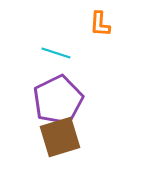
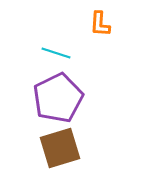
purple pentagon: moved 2 px up
brown square: moved 11 px down
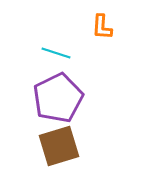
orange L-shape: moved 2 px right, 3 px down
brown square: moved 1 px left, 2 px up
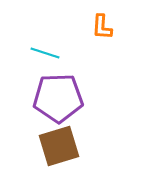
cyan line: moved 11 px left
purple pentagon: rotated 24 degrees clockwise
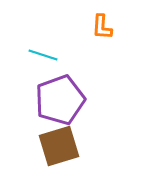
cyan line: moved 2 px left, 2 px down
purple pentagon: moved 2 px right, 2 px down; rotated 18 degrees counterclockwise
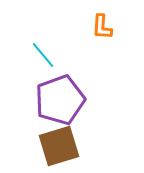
cyan line: rotated 32 degrees clockwise
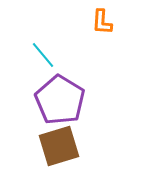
orange L-shape: moved 5 px up
purple pentagon: rotated 21 degrees counterclockwise
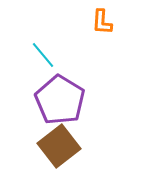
brown square: rotated 21 degrees counterclockwise
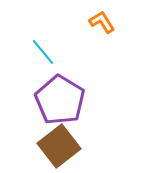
orange L-shape: rotated 144 degrees clockwise
cyan line: moved 3 px up
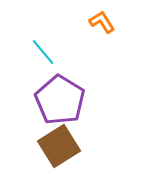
brown square: rotated 6 degrees clockwise
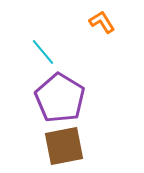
purple pentagon: moved 2 px up
brown square: moved 5 px right; rotated 21 degrees clockwise
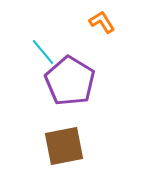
purple pentagon: moved 10 px right, 17 px up
